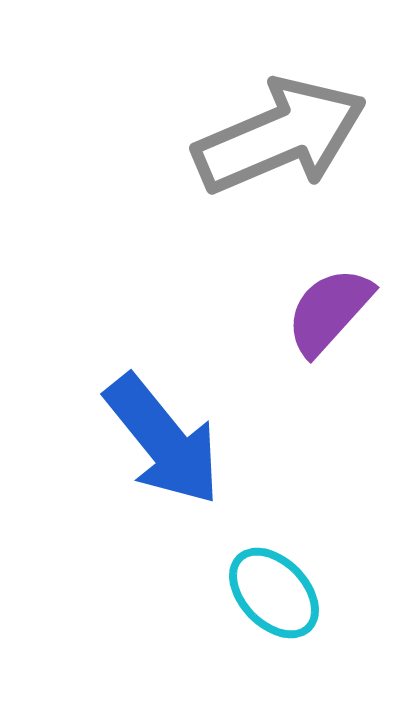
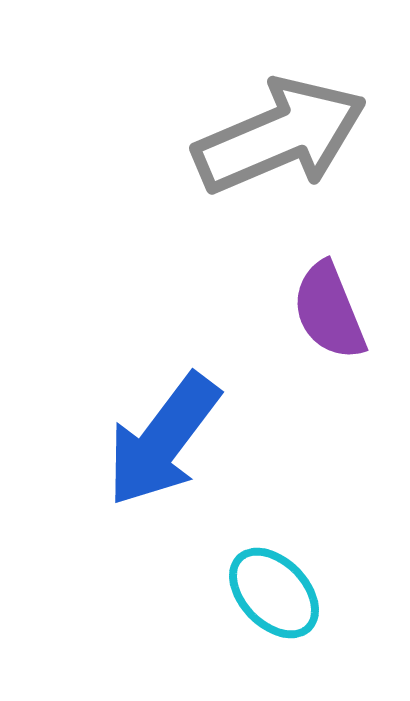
purple semicircle: rotated 64 degrees counterclockwise
blue arrow: rotated 76 degrees clockwise
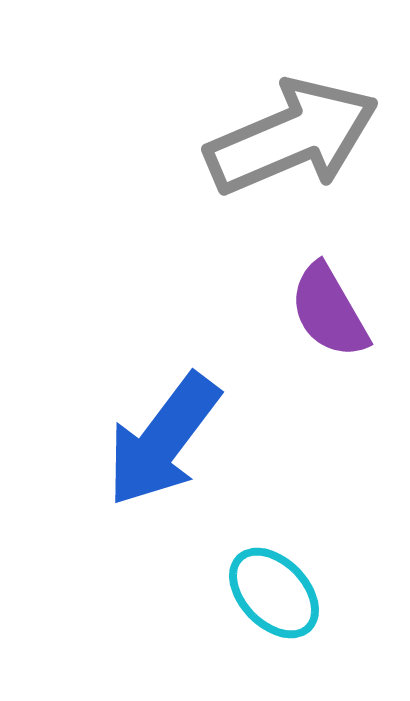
gray arrow: moved 12 px right, 1 px down
purple semicircle: rotated 8 degrees counterclockwise
